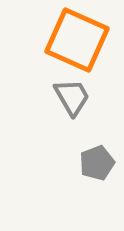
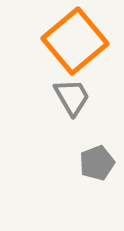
orange square: moved 2 px left, 1 px down; rotated 26 degrees clockwise
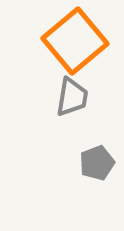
gray trapezoid: rotated 39 degrees clockwise
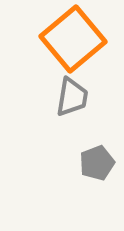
orange square: moved 2 px left, 2 px up
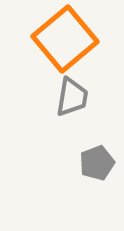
orange square: moved 8 px left
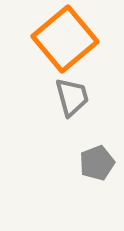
gray trapezoid: rotated 24 degrees counterclockwise
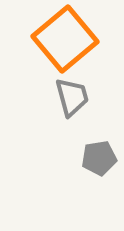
gray pentagon: moved 2 px right, 5 px up; rotated 12 degrees clockwise
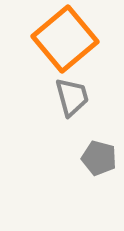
gray pentagon: rotated 24 degrees clockwise
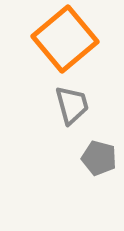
gray trapezoid: moved 8 px down
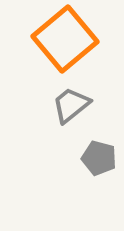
gray trapezoid: moved 1 px left; rotated 114 degrees counterclockwise
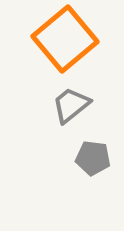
gray pentagon: moved 6 px left; rotated 8 degrees counterclockwise
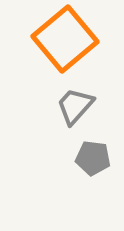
gray trapezoid: moved 4 px right, 1 px down; rotated 9 degrees counterclockwise
